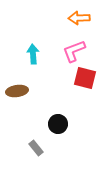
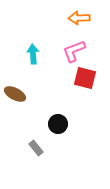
brown ellipse: moved 2 px left, 3 px down; rotated 35 degrees clockwise
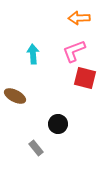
brown ellipse: moved 2 px down
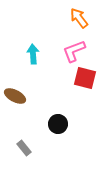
orange arrow: rotated 55 degrees clockwise
gray rectangle: moved 12 px left
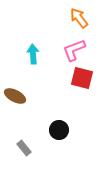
pink L-shape: moved 1 px up
red square: moved 3 px left
black circle: moved 1 px right, 6 px down
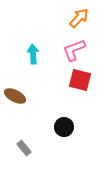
orange arrow: rotated 80 degrees clockwise
red square: moved 2 px left, 2 px down
black circle: moved 5 px right, 3 px up
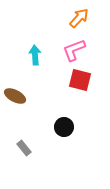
cyan arrow: moved 2 px right, 1 px down
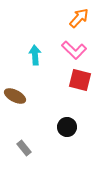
pink L-shape: rotated 115 degrees counterclockwise
black circle: moved 3 px right
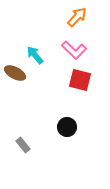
orange arrow: moved 2 px left, 1 px up
cyan arrow: rotated 36 degrees counterclockwise
brown ellipse: moved 23 px up
gray rectangle: moved 1 px left, 3 px up
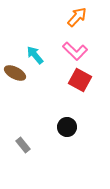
pink L-shape: moved 1 px right, 1 px down
red square: rotated 15 degrees clockwise
